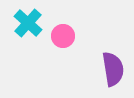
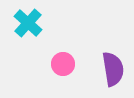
pink circle: moved 28 px down
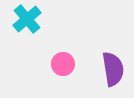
cyan cross: moved 1 px left, 4 px up; rotated 8 degrees clockwise
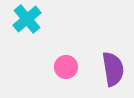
pink circle: moved 3 px right, 3 px down
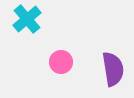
pink circle: moved 5 px left, 5 px up
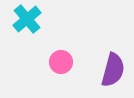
purple semicircle: moved 1 px down; rotated 24 degrees clockwise
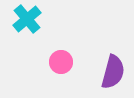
purple semicircle: moved 2 px down
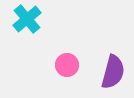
pink circle: moved 6 px right, 3 px down
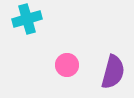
cyan cross: rotated 24 degrees clockwise
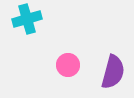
pink circle: moved 1 px right
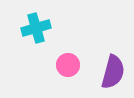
cyan cross: moved 9 px right, 9 px down
